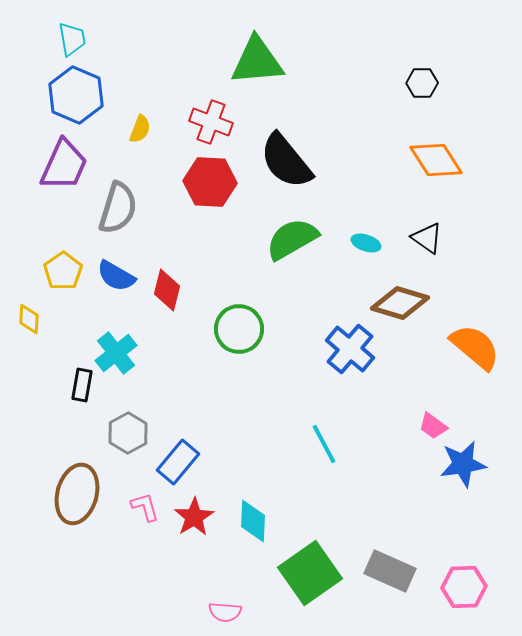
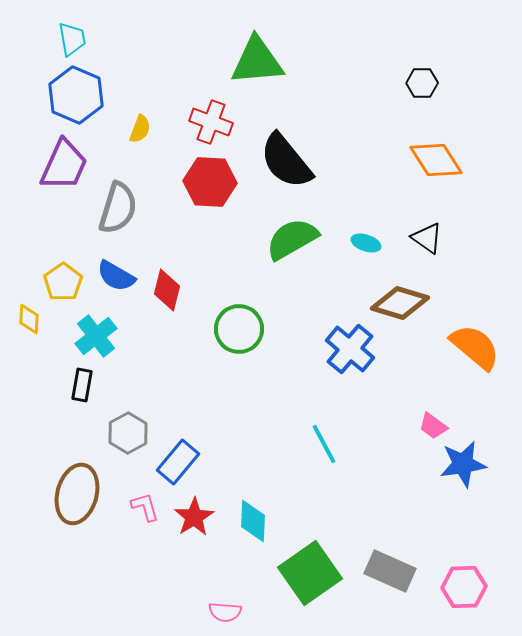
yellow pentagon: moved 11 px down
cyan cross: moved 20 px left, 17 px up
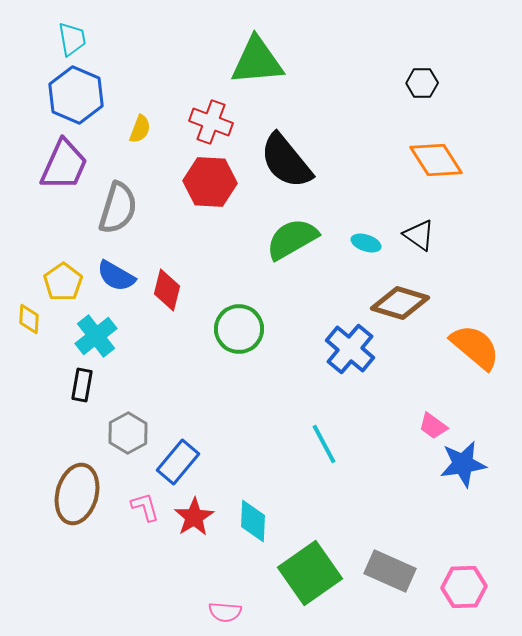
black triangle: moved 8 px left, 3 px up
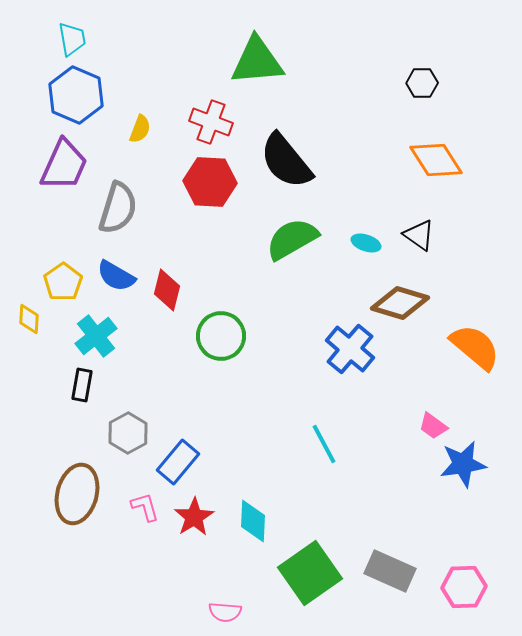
green circle: moved 18 px left, 7 px down
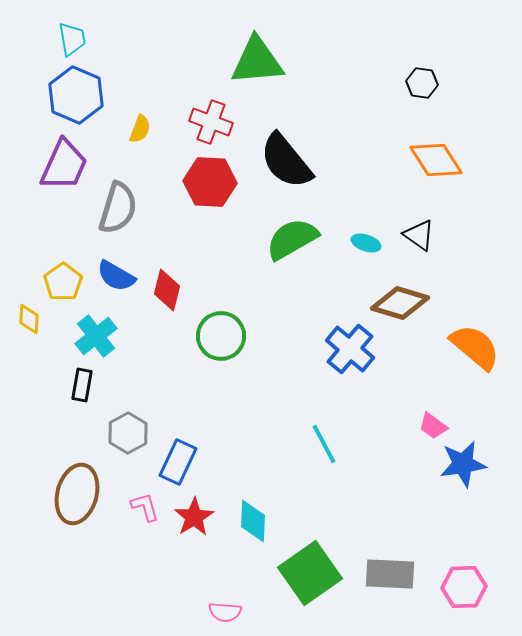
black hexagon: rotated 8 degrees clockwise
blue rectangle: rotated 15 degrees counterclockwise
gray rectangle: moved 3 px down; rotated 21 degrees counterclockwise
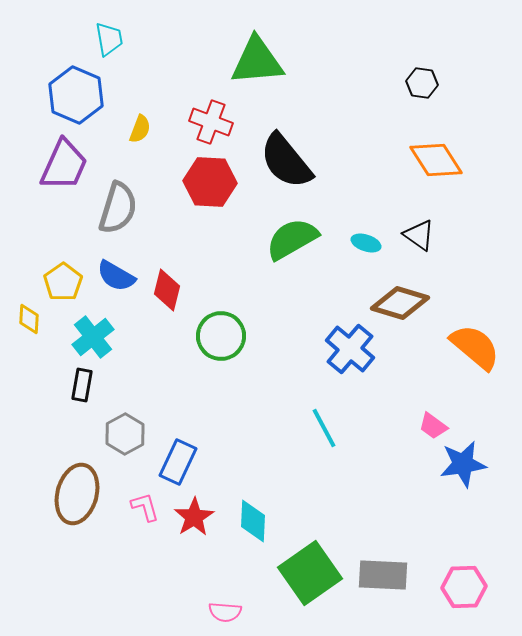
cyan trapezoid: moved 37 px right
cyan cross: moved 3 px left, 1 px down
gray hexagon: moved 3 px left, 1 px down
cyan line: moved 16 px up
gray rectangle: moved 7 px left, 1 px down
